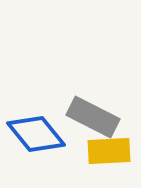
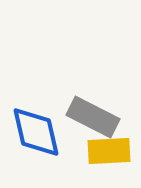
blue diamond: moved 2 px up; rotated 26 degrees clockwise
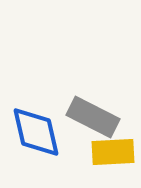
yellow rectangle: moved 4 px right, 1 px down
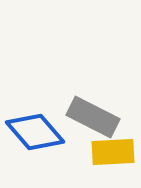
blue diamond: moved 1 px left; rotated 28 degrees counterclockwise
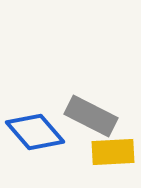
gray rectangle: moved 2 px left, 1 px up
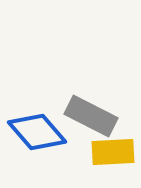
blue diamond: moved 2 px right
